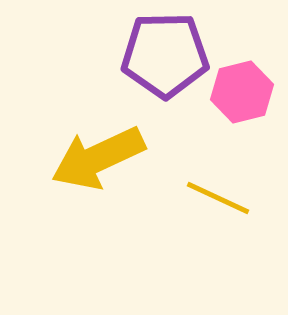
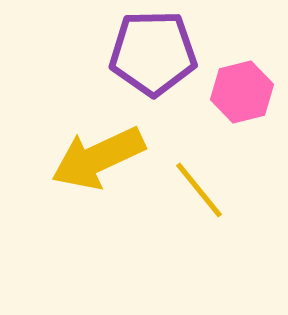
purple pentagon: moved 12 px left, 2 px up
yellow line: moved 19 px left, 8 px up; rotated 26 degrees clockwise
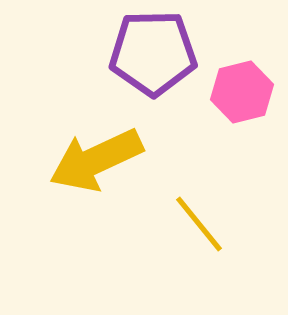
yellow arrow: moved 2 px left, 2 px down
yellow line: moved 34 px down
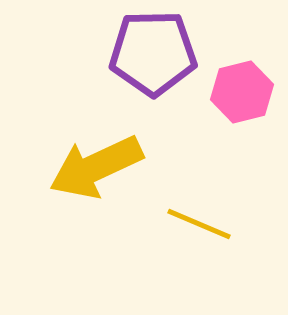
yellow arrow: moved 7 px down
yellow line: rotated 28 degrees counterclockwise
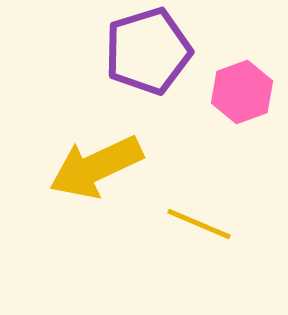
purple pentagon: moved 5 px left, 2 px up; rotated 16 degrees counterclockwise
pink hexagon: rotated 6 degrees counterclockwise
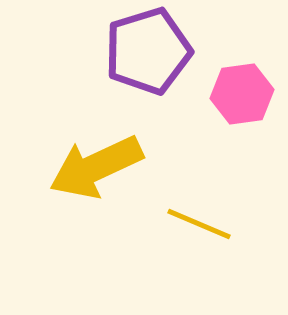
pink hexagon: moved 2 px down; rotated 12 degrees clockwise
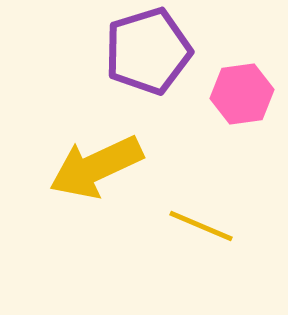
yellow line: moved 2 px right, 2 px down
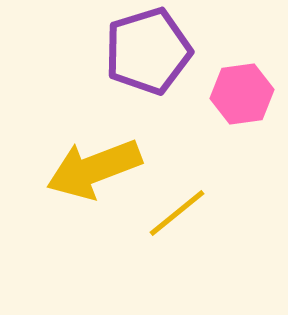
yellow arrow: moved 2 px left, 2 px down; rotated 4 degrees clockwise
yellow line: moved 24 px left, 13 px up; rotated 62 degrees counterclockwise
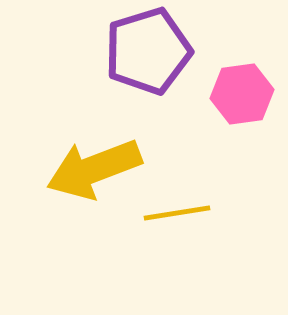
yellow line: rotated 30 degrees clockwise
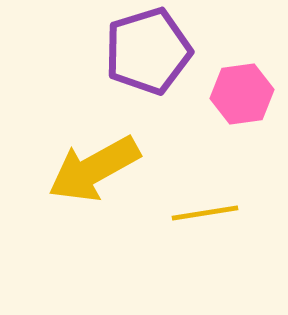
yellow arrow: rotated 8 degrees counterclockwise
yellow line: moved 28 px right
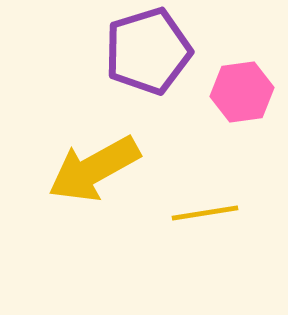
pink hexagon: moved 2 px up
